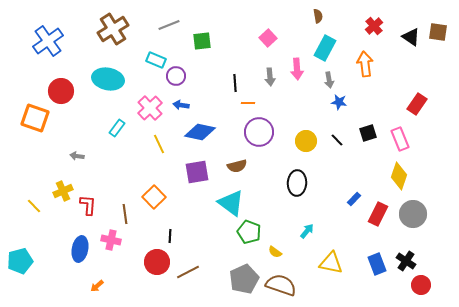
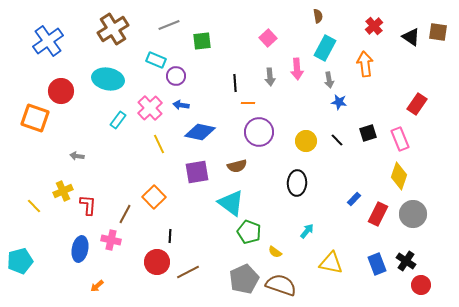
cyan rectangle at (117, 128): moved 1 px right, 8 px up
brown line at (125, 214): rotated 36 degrees clockwise
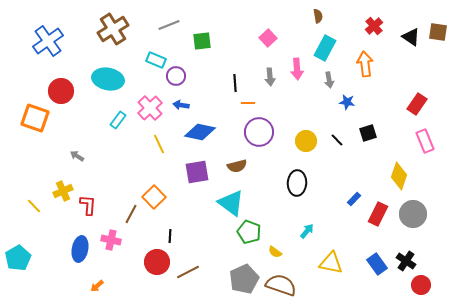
blue star at (339, 102): moved 8 px right
pink rectangle at (400, 139): moved 25 px right, 2 px down
gray arrow at (77, 156): rotated 24 degrees clockwise
brown line at (125, 214): moved 6 px right
cyan pentagon at (20, 261): moved 2 px left, 3 px up; rotated 15 degrees counterclockwise
blue rectangle at (377, 264): rotated 15 degrees counterclockwise
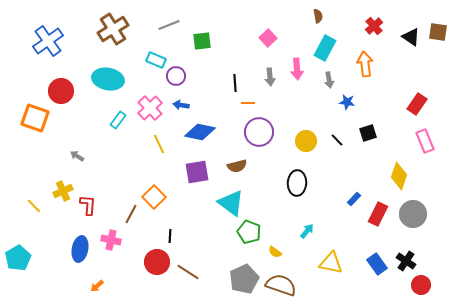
brown line at (188, 272): rotated 60 degrees clockwise
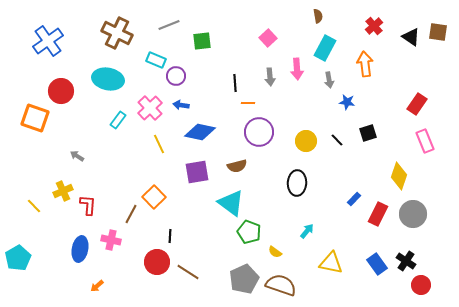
brown cross at (113, 29): moved 4 px right, 4 px down; rotated 32 degrees counterclockwise
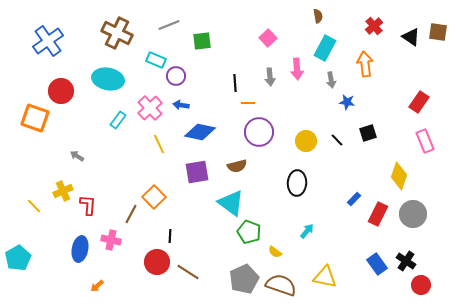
gray arrow at (329, 80): moved 2 px right
red rectangle at (417, 104): moved 2 px right, 2 px up
yellow triangle at (331, 263): moved 6 px left, 14 px down
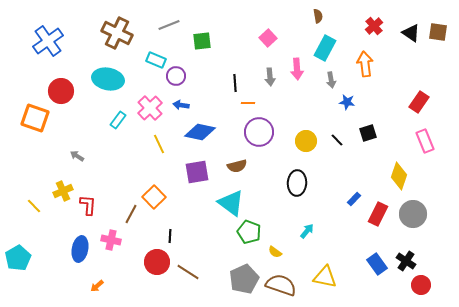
black triangle at (411, 37): moved 4 px up
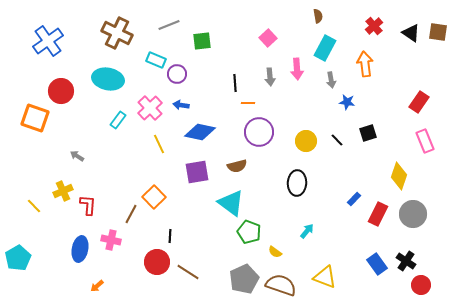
purple circle at (176, 76): moved 1 px right, 2 px up
yellow triangle at (325, 277): rotated 10 degrees clockwise
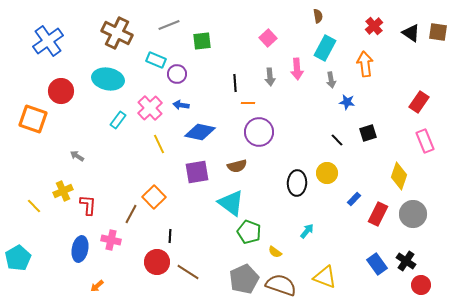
orange square at (35, 118): moved 2 px left, 1 px down
yellow circle at (306, 141): moved 21 px right, 32 px down
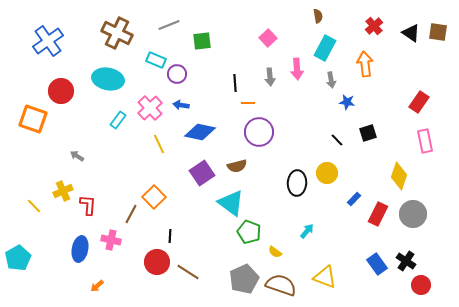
pink rectangle at (425, 141): rotated 10 degrees clockwise
purple square at (197, 172): moved 5 px right, 1 px down; rotated 25 degrees counterclockwise
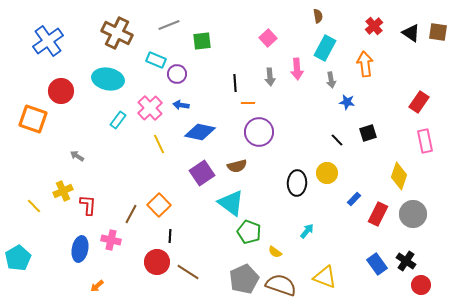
orange square at (154, 197): moved 5 px right, 8 px down
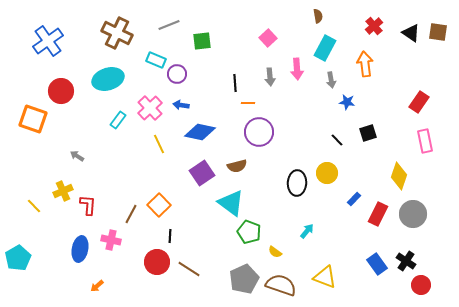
cyan ellipse at (108, 79): rotated 28 degrees counterclockwise
brown line at (188, 272): moved 1 px right, 3 px up
